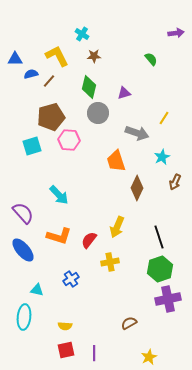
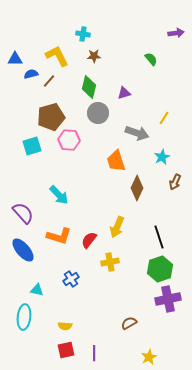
cyan cross: moved 1 px right; rotated 24 degrees counterclockwise
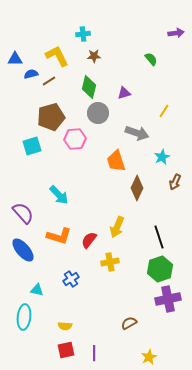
cyan cross: rotated 16 degrees counterclockwise
brown line: rotated 16 degrees clockwise
yellow line: moved 7 px up
pink hexagon: moved 6 px right, 1 px up; rotated 10 degrees counterclockwise
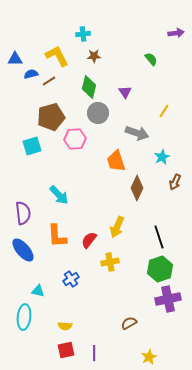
purple triangle: moved 1 px right, 1 px up; rotated 48 degrees counterclockwise
purple semicircle: rotated 35 degrees clockwise
orange L-shape: moved 2 px left; rotated 70 degrees clockwise
cyan triangle: moved 1 px right, 1 px down
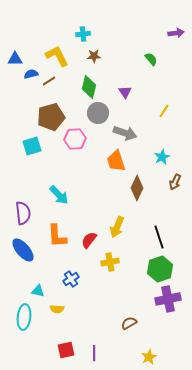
gray arrow: moved 12 px left
yellow semicircle: moved 8 px left, 17 px up
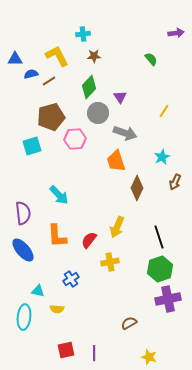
green diamond: rotated 30 degrees clockwise
purple triangle: moved 5 px left, 5 px down
yellow star: rotated 28 degrees counterclockwise
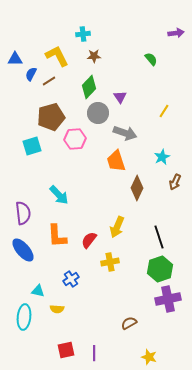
blue semicircle: rotated 48 degrees counterclockwise
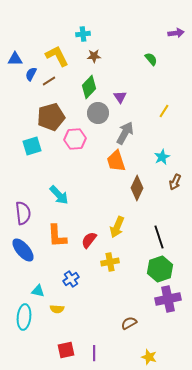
gray arrow: rotated 80 degrees counterclockwise
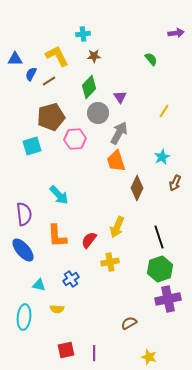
gray arrow: moved 6 px left
brown arrow: moved 1 px down
purple semicircle: moved 1 px right, 1 px down
cyan triangle: moved 1 px right, 6 px up
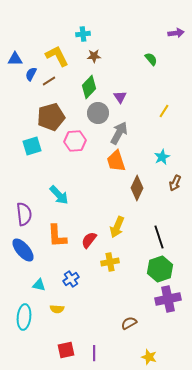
pink hexagon: moved 2 px down
